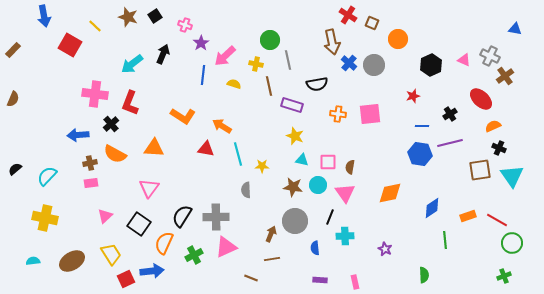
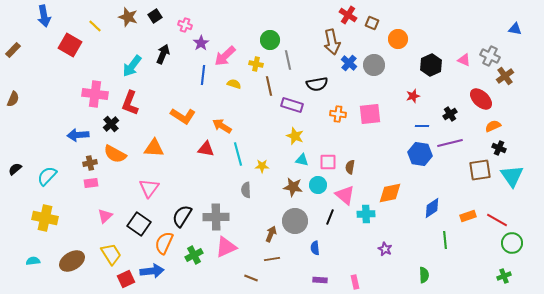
cyan arrow at (132, 64): moved 2 px down; rotated 15 degrees counterclockwise
pink triangle at (345, 193): moved 2 px down; rotated 15 degrees counterclockwise
cyan cross at (345, 236): moved 21 px right, 22 px up
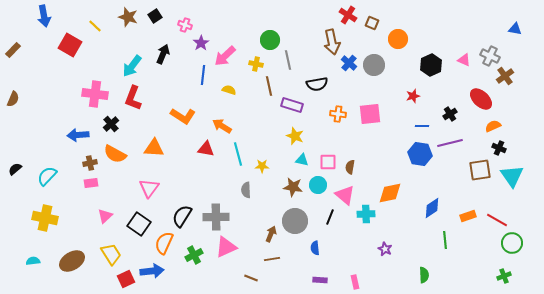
yellow semicircle at (234, 84): moved 5 px left, 6 px down
red L-shape at (130, 103): moved 3 px right, 5 px up
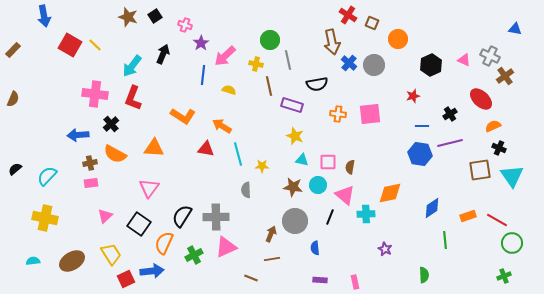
yellow line at (95, 26): moved 19 px down
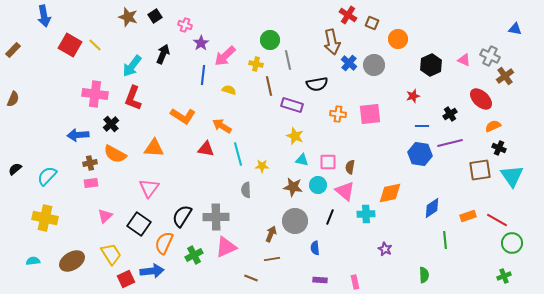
pink triangle at (345, 195): moved 4 px up
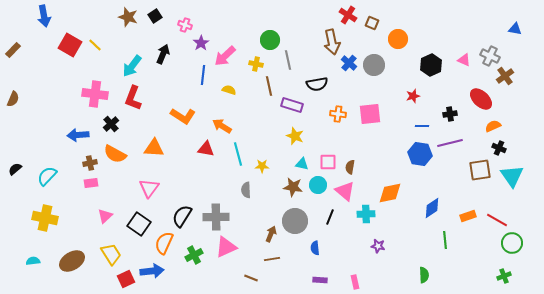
black cross at (450, 114): rotated 24 degrees clockwise
cyan triangle at (302, 160): moved 4 px down
purple star at (385, 249): moved 7 px left, 3 px up; rotated 16 degrees counterclockwise
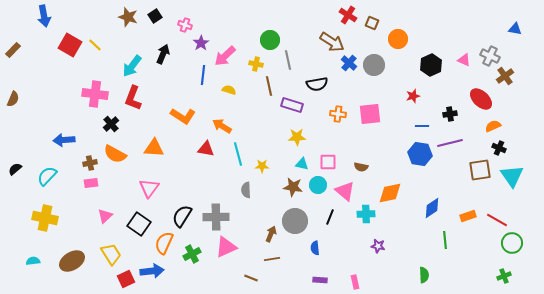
brown arrow at (332, 42): rotated 45 degrees counterclockwise
blue arrow at (78, 135): moved 14 px left, 5 px down
yellow star at (295, 136): moved 2 px right, 1 px down; rotated 24 degrees counterclockwise
brown semicircle at (350, 167): moved 11 px right; rotated 88 degrees counterclockwise
green cross at (194, 255): moved 2 px left, 1 px up
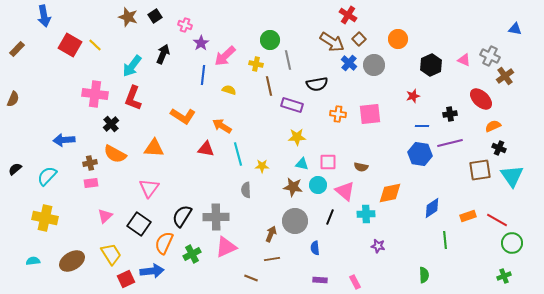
brown square at (372, 23): moved 13 px left, 16 px down; rotated 24 degrees clockwise
brown rectangle at (13, 50): moved 4 px right, 1 px up
pink rectangle at (355, 282): rotated 16 degrees counterclockwise
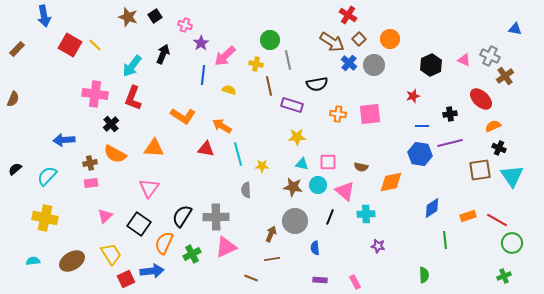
orange circle at (398, 39): moved 8 px left
orange diamond at (390, 193): moved 1 px right, 11 px up
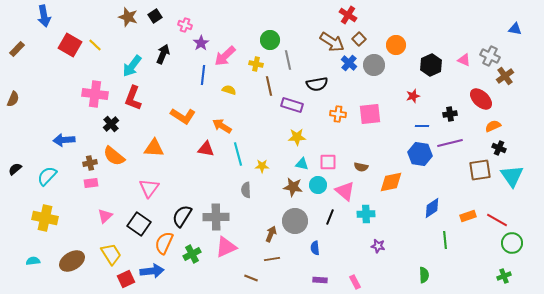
orange circle at (390, 39): moved 6 px right, 6 px down
orange semicircle at (115, 154): moved 1 px left, 2 px down; rotated 10 degrees clockwise
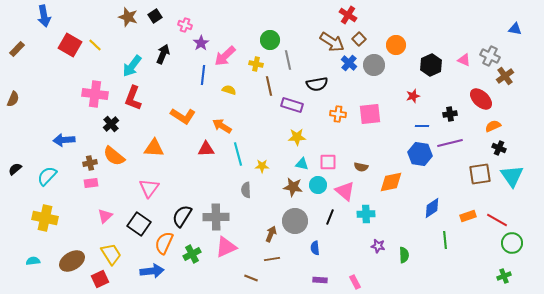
red triangle at (206, 149): rotated 12 degrees counterclockwise
brown square at (480, 170): moved 4 px down
green semicircle at (424, 275): moved 20 px left, 20 px up
red square at (126, 279): moved 26 px left
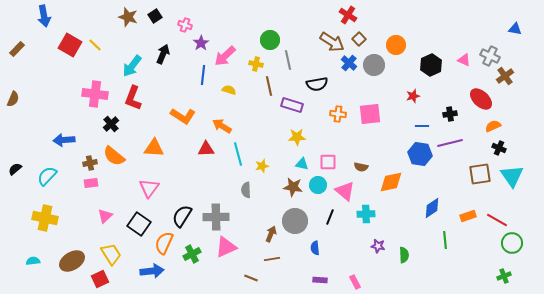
yellow star at (262, 166): rotated 16 degrees counterclockwise
